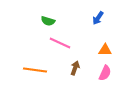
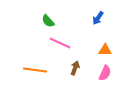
green semicircle: rotated 32 degrees clockwise
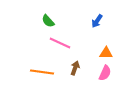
blue arrow: moved 1 px left, 3 px down
orange triangle: moved 1 px right, 3 px down
orange line: moved 7 px right, 2 px down
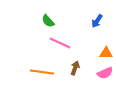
pink semicircle: rotated 42 degrees clockwise
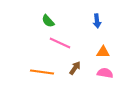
blue arrow: rotated 40 degrees counterclockwise
orange triangle: moved 3 px left, 1 px up
brown arrow: rotated 16 degrees clockwise
pink semicircle: rotated 147 degrees counterclockwise
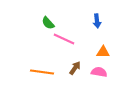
green semicircle: moved 2 px down
pink line: moved 4 px right, 4 px up
pink semicircle: moved 6 px left, 1 px up
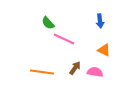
blue arrow: moved 3 px right
orange triangle: moved 1 px right, 2 px up; rotated 24 degrees clockwise
pink semicircle: moved 4 px left
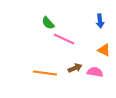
brown arrow: rotated 32 degrees clockwise
orange line: moved 3 px right, 1 px down
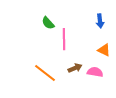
pink line: rotated 65 degrees clockwise
orange line: rotated 30 degrees clockwise
